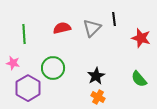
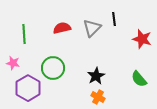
red star: moved 1 px right, 1 px down
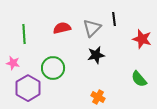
black star: moved 21 px up; rotated 18 degrees clockwise
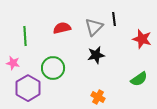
gray triangle: moved 2 px right, 1 px up
green line: moved 1 px right, 2 px down
green semicircle: rotated 84 degrees counterclockwise
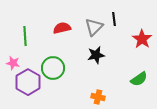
red star: rotated 18 degrees clockwise
purple hexagon: moved 6 px up
orange cross: rotated 16 degrees counterclockwise
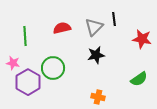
red star: rotated 24 degrees counterclockwise
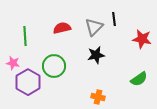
green circle: moved 1 px right, 2 px up
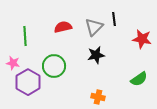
red semicircle: moved 1 px right, 1 px up
